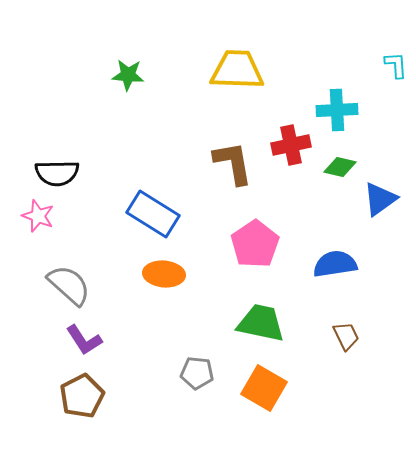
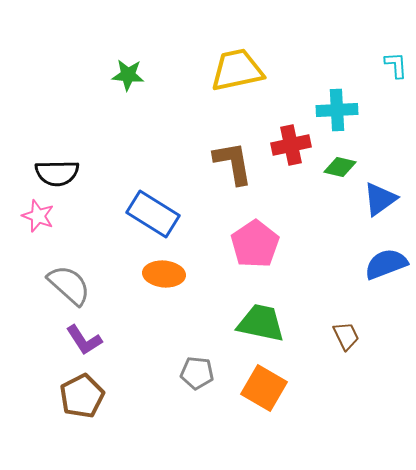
yellow trapezoid: rotated 14 degrees counterclockwise
blue semicircle: moved 51 px right; rotated 12 degrees counterclockwise
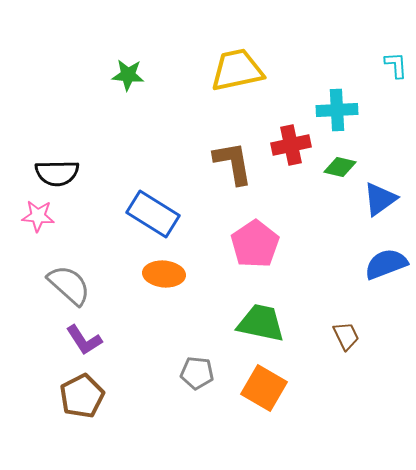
pink star: rotated 16 degrees counterclockwise
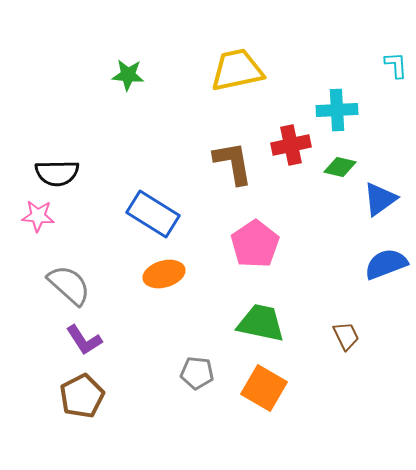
orange ellipse: rotated 21 degrees counterclockwise
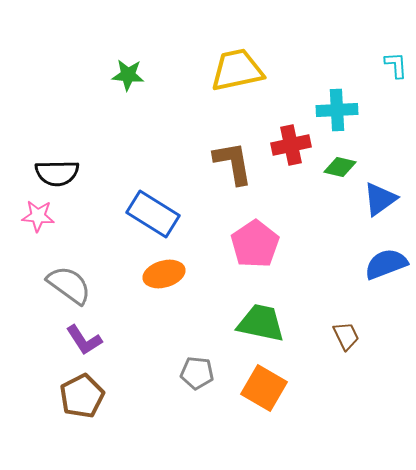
gray semicircle: rotated 6 degrees counterclockwise
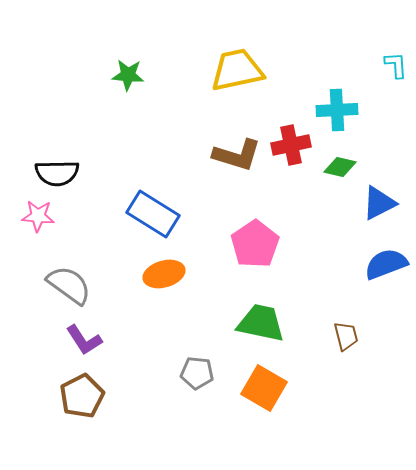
brown L-shape: moved 4 px right, 8 px up; rotated 117 degrees clockwise
blue triangle: moved 1 px left, 4 px down; rotated 9 degrees clockwise
brown trapezoid: rotated 12 degrees clockwise
